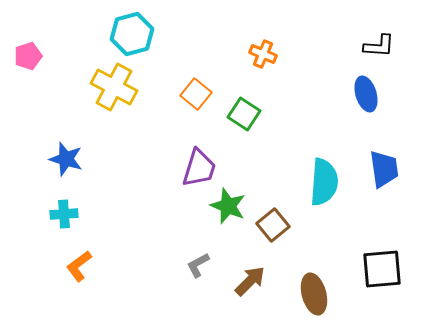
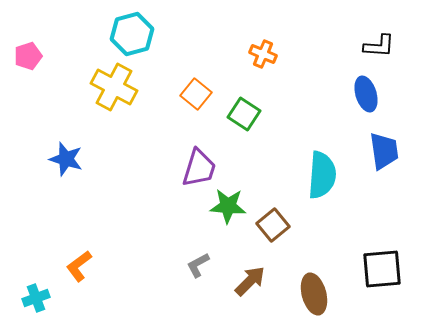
blue trapezoid: moved 18 px up
cyan semicircle: moved 2 px left, 7 px up
green star: rotated 18 degrees counterclockwise
cyan cross: moved 28 px left, 84 px down; rotated 16 degrees counterclockwise
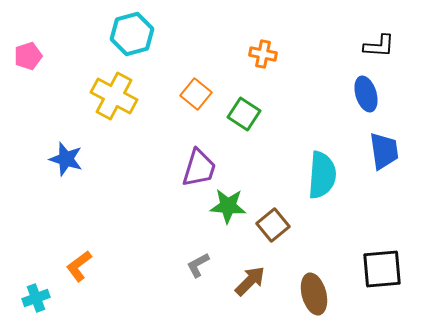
orange cross: rotated 12 degrees counterclockwise
yellow cross: moved 9 px down
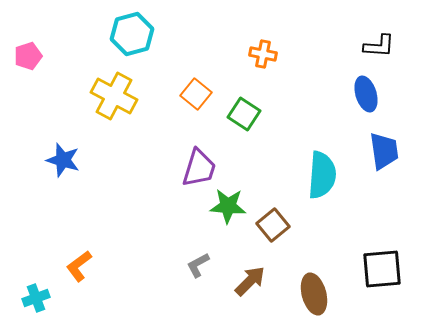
blue star: moved 3 px left, 1 px down
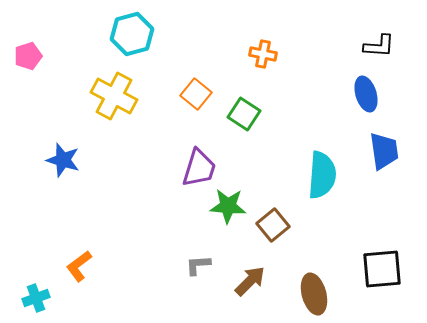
gray L-shape: rotated 24 degrees clockwise
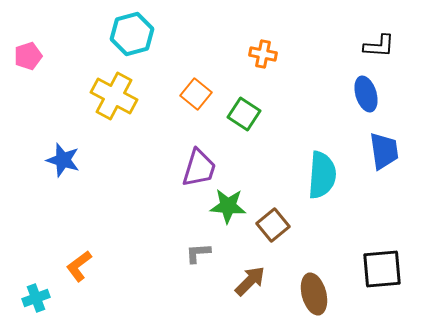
gray L-shape: moved 12 px up
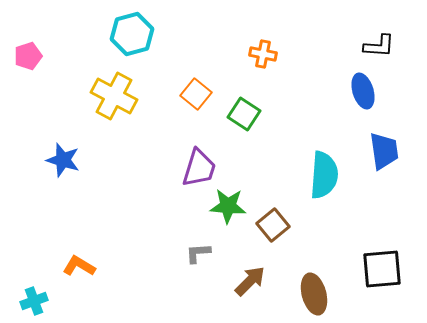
blue ellipse: moved 3 px left, 3 px up
cyan semicircle: moved 2 px right
orange L-shape: rotated 68 degrees clockwise
cyan cross: moved 2 px left, 3 px down
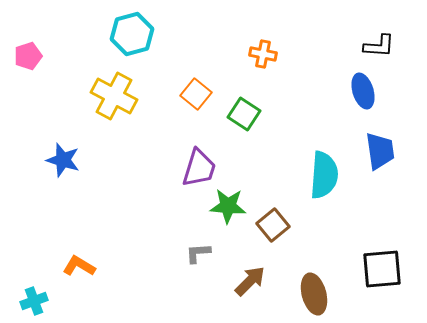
blue trapezoid: moved 4 px left
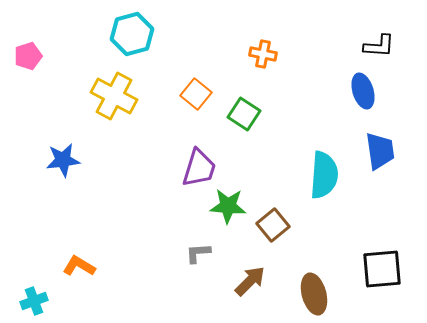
blue star: rotated 24 degrees counterclockwise
